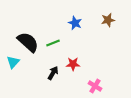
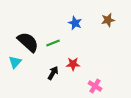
cyan triangle: moved 2 px right
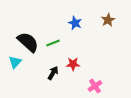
brown star: rotated 16 degrees counterclockwise
pink cross: rotated 24 degrees clockwise
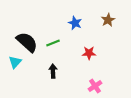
black semicircle: moved 1 px left
red star: moved 16 px right, 11 px up
black arrow: moved 2 px up; rotated 32 degrees counterclockwise
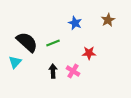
pink cross: moved 22 px left, 15 px up; rotated 24 degrees counterclockwise
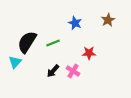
black semicircle: rotated 100 degrees counterclockwise
black arrow: rotated 136 degrees counterclockwise
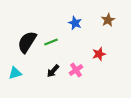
green line: moved 2 px left, 1 px up
red star: moved 10 px right, 1 px down; rotated 16 degrees counterclockwise
cyan triangle: moved 11 px down; rotated 32 degrees clockwise
pink cross: moved 3 px right, 1 px up; rotated 24 degrees clockwise
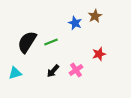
brown star: moved 13 px left, 4 px up
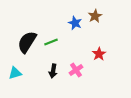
red star: rotated 16 degrees counterclockwise
black arrow: rotated 32 degrees counterclockwise
